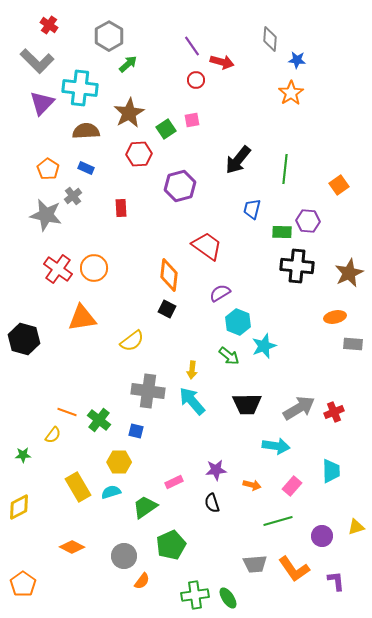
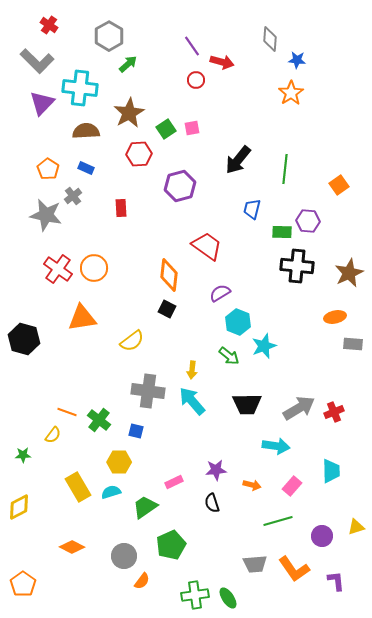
pink square at (192, 120): moved 8 px down
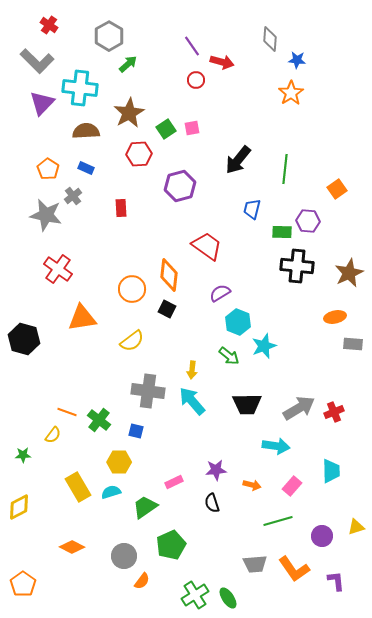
orange square at (339, 185): moved 2 px left, 4 px down
orange circle at (94, 268): moved 38 px right, 21 px down
green cross at (195, 595): rotated 24 degrees counterclockwise
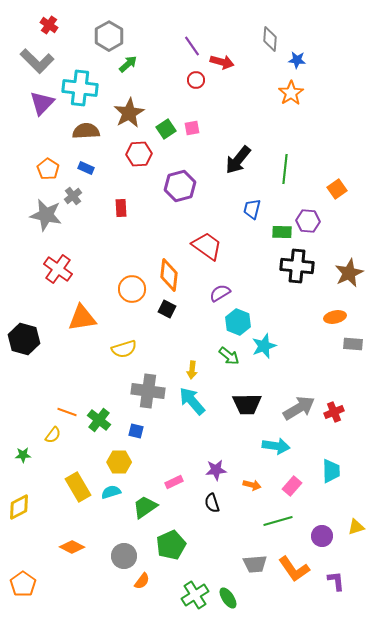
yellow semicircle at (132, 341): moved 8 px left, 8 px down; rotated 20 degrees clockwise
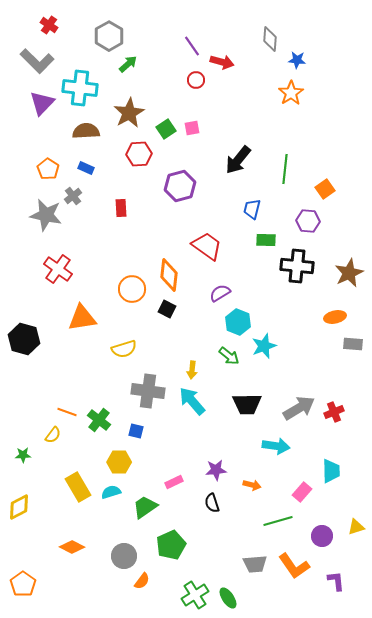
orange square at (337, 189): moved 12 px left
green rectangle at (282, 232): moved 16 px left, 8 px down
pink rectangle at (292, 486): moved 10 px right, 6 px down
orange L-shape at (294, 569): moved 3 px up
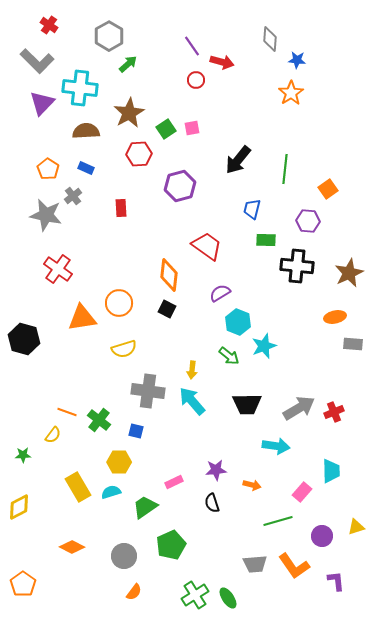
orange square at (325, 189): moved 3 px right
orange circle at (132, 289): moved 13 px left, 14 px down
orange semicircle at (142, 581): moved 8 px left, 11 px down
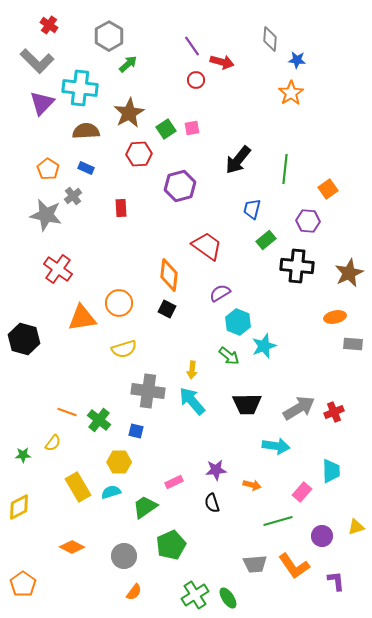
green rectangle at (266, 240): rotated 42 degrees counterclockwise
yellow semicircle at (53, 435): moved 8 px down
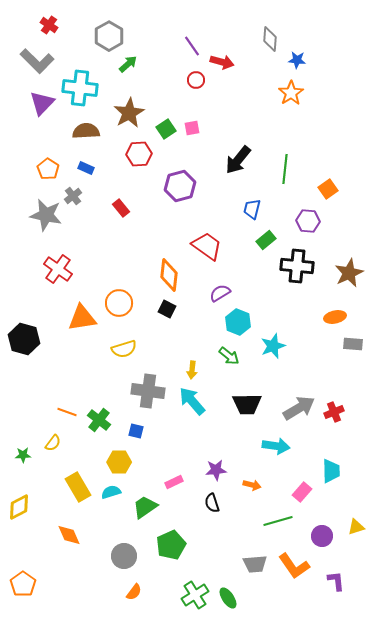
red rectangle at (121, 208): rotated 36 degrees counterclockwise
cyan star at (264, 346): moved 9 px right
orange diamond at (72, 547): moved 3 px left, 12 px up; rotated 40 degrees clockwise
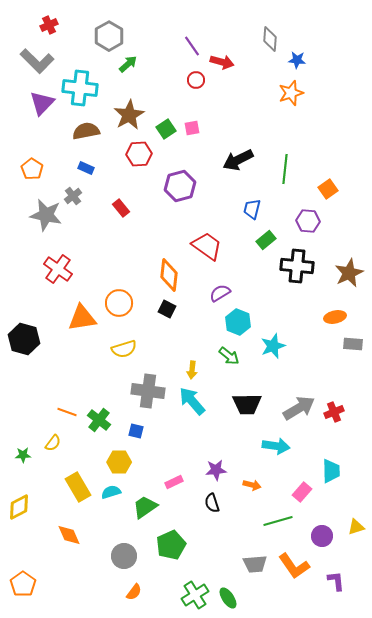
red cross at (49, 25): rotated 30 degrees clockwise
orange star at (291, 93): rotated 15 degrees clockwise
brown star at (129, 113): moved 2 px down
brown semicircle at (86, 131): rotated 8 degrees counterclockwise
black arrow at (238, 160): rotated 24 degrees clockwise
orange pentagon at (48, 169): moved 16 px left
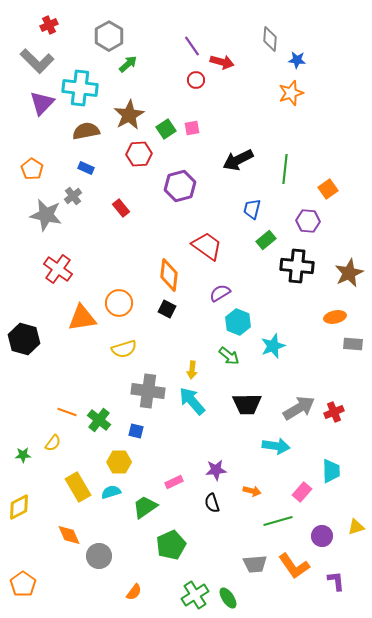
orange arrow at (252, 485): moved 6 px down
gray circle at (124, 556): moved 25 px left
